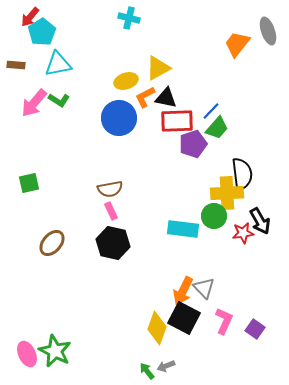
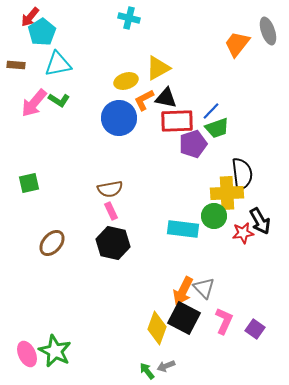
orange L-shape: moved 1 px left, 3 px down
green trapezoid: rotated 30 degrees clockwise
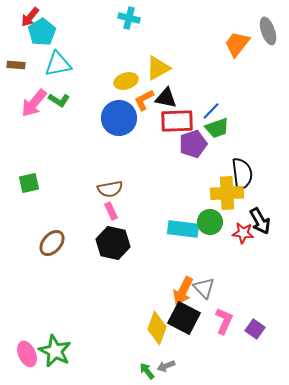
green circle: moved 4 px left, 6 px down
red star: rotated 15 degrees clockwise
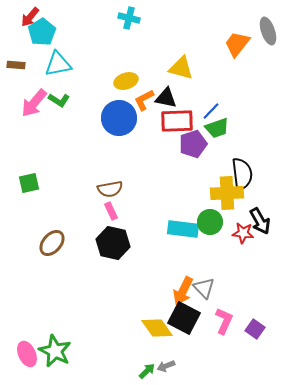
yellow triangle: moved 23 px right; rotated 44 degrees clockwise
yellow diamond: rotated 56 degrees counterclockwise
green arrow: rotated 84 degrees clockwise
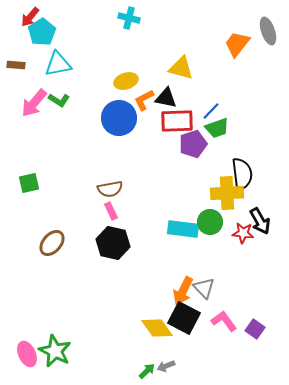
pink L-shape: rotated 60 degrees counterclockwise
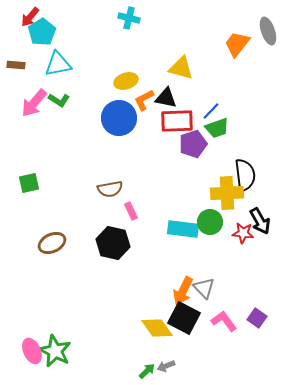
black semicircle: moved 3 px right, 1 px down
pink rectangle: moved 20 px right
brown ellipse: rotated 24 degrees clockwise
purple square: moved 2 px right, 11 px up
pink ellipse: moved 5 px right, 3 px up
